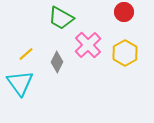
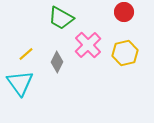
yellow hexagon: rotated 15 degrees clockwise
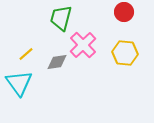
green trapezoid: rotated 76 degrees clockwise
pink cross: moved 5 px left
yellow hexagon: rotated 20 degrees clockwise
gray diamond: rotated 55 degrees clockwise
cyan triangle: moved 1 px left
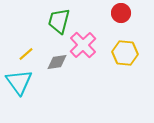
red circle: moved 3 px left, 1 px down
green trapezoid: moved 2 px left, 3 px down
cyan triangle: moved 1 px up
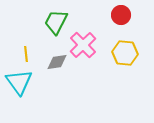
red circle: moved 2 px down
green trapezoid: moved 3 px left, 1 px down; rotated 12 degrees clockwise
yellow line: rotated 56 degrees counterclockwise
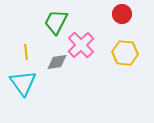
red circle: moved 1 px right, 1 px up
pink cross: moved 2 px left
yellow line: moved 2 px up
cyan triangle: moved 4 px right, 1 px down
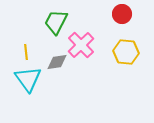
yellow hexagon: moved 1 px right, 1 px up
cyan triangle: moved 5 px right, 4 px up
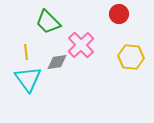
red circle: moved 3 px left
green trapezoid: moved 8 px left; rotated 72 degrees counterclockwise
yellow hexagon: moved 5 px right, 5 px down
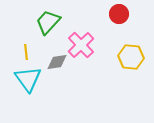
green trapezoid: rotated 88 degrees clockwise
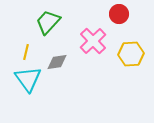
pink cross: moved 12 px right, 4 px up
yellow line: rotated 21 degrees clockwise
yellow hexagon: moved 3 px up; rotated 10 degrees counterclockwise
